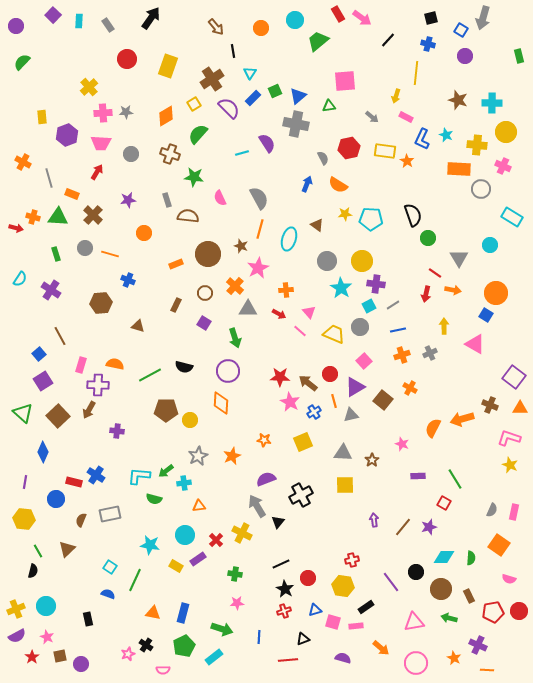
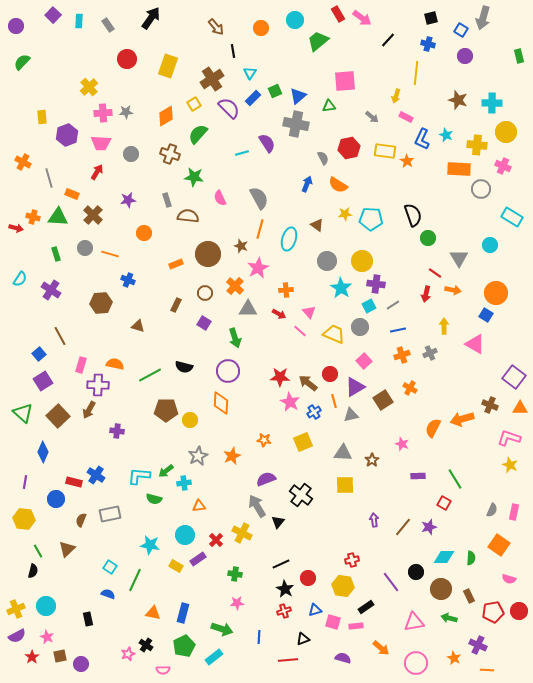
brown square at (383, 400): rotated 18 degrees clockwise
black cross at (301, 495): rotated 25 degrees counterclockwise
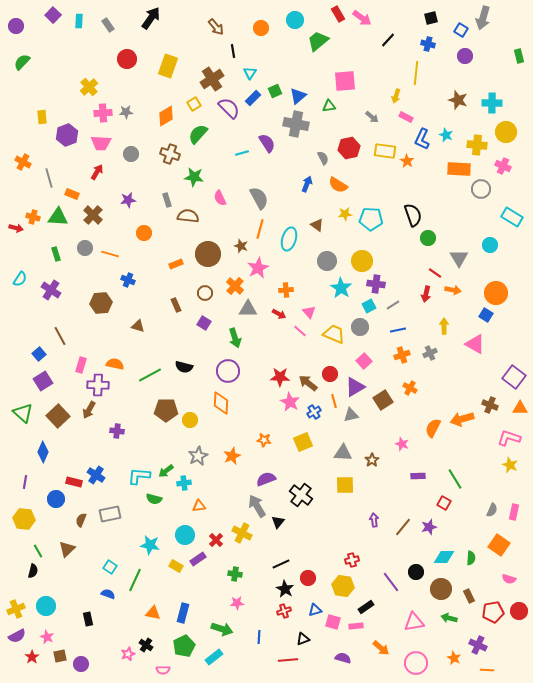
brown rectangle at (176, 305): rotated 48 degrees counterclockwise
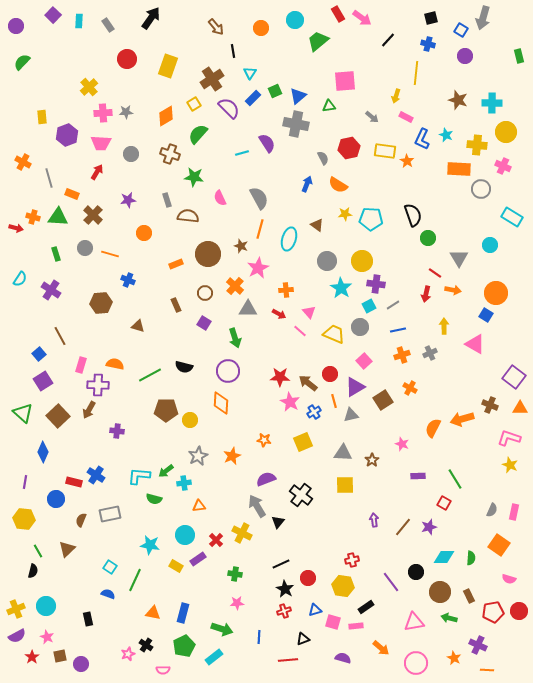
brown circle at (441, 589): moved 1 px left, 3 px down
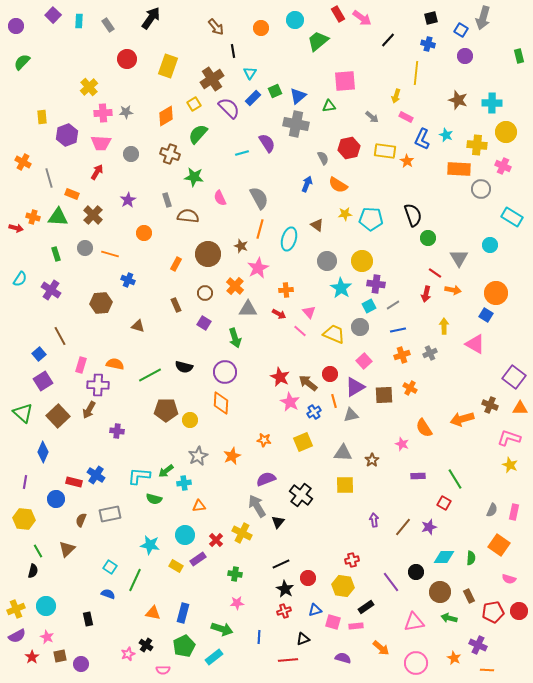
purple star at (128, 200): rotated 21 degrees counterclockwise
orange rectangle at (176, 264): rotated 40 degrees counterclockwise
purple circle at (228, 371): moved 3 px left, 1 px down
red star at (280, 377): rotated 24 degrees clockwise
brown square at (383, 400): moved 1 px right, 5 px up; rotated 30 degrees clockwise
orange semicircle at (433, 428): moved 9 px left; rotated 60 degrees counterclockwise
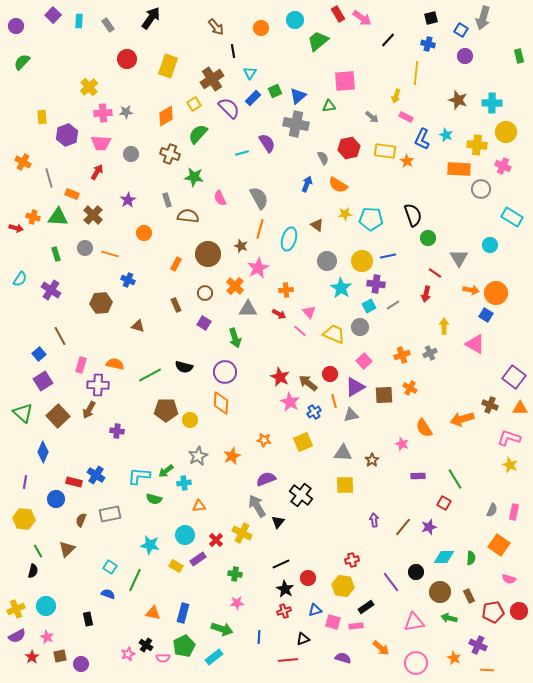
orange arrow at (453, 290): moved 18 px right
blue line at (398, 330): moved 10 px left, 74 px up
pink semicircle at (163, 670): moved 12 px up
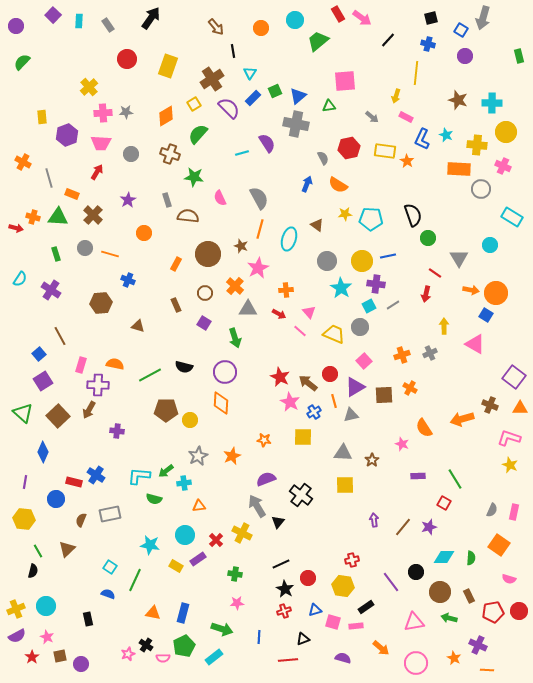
yellow square at (303, 442): moved 5 px up; rotated 24 degrees clockwise
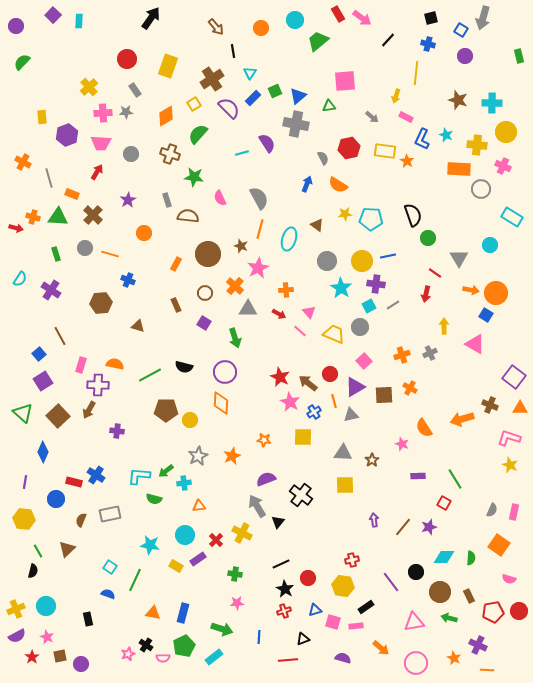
gray rectangle at (108, 25): moved 27 px right, 65 px down
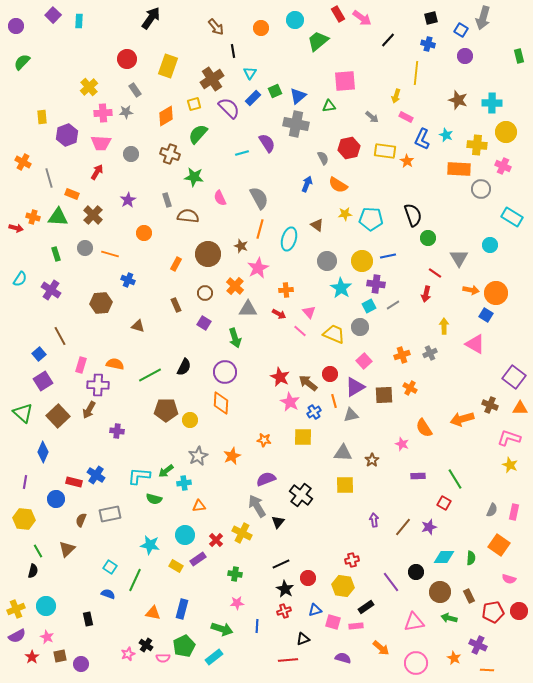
yellow square at (194, 104): rotated 16 degrees clockwise
black semicircle at (184, 367): rotated 78 degrees counterclockwise
blue rectangle at (183, 613): moved 1 px left, 4 px up
blue line at (259, 637): moved 2 px left, 11 px up
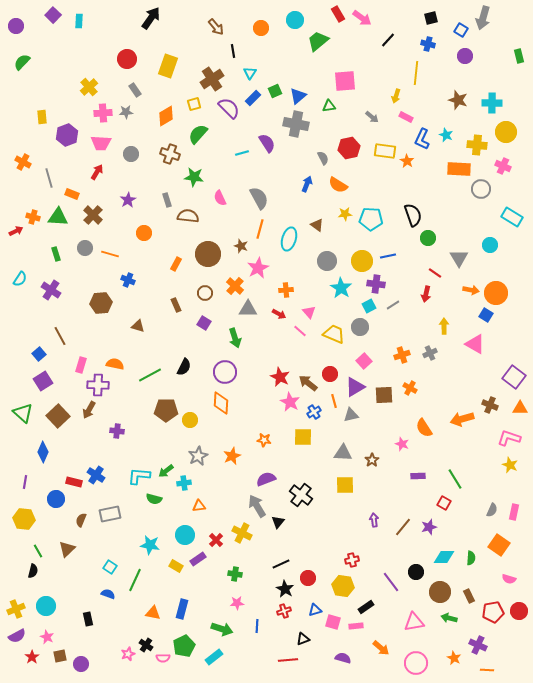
red arrow at (16, 228): moved 3 px down; rotated 40 degrees counterclockwise
